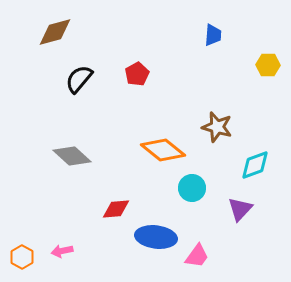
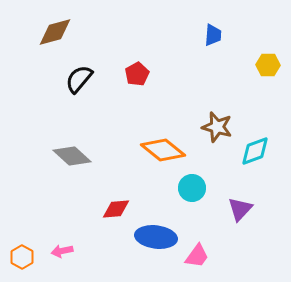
cyan diamond: moved 14 px up
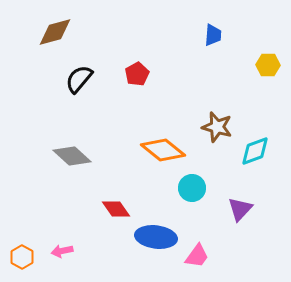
red diamond: rotated 60 degrees clockwise
